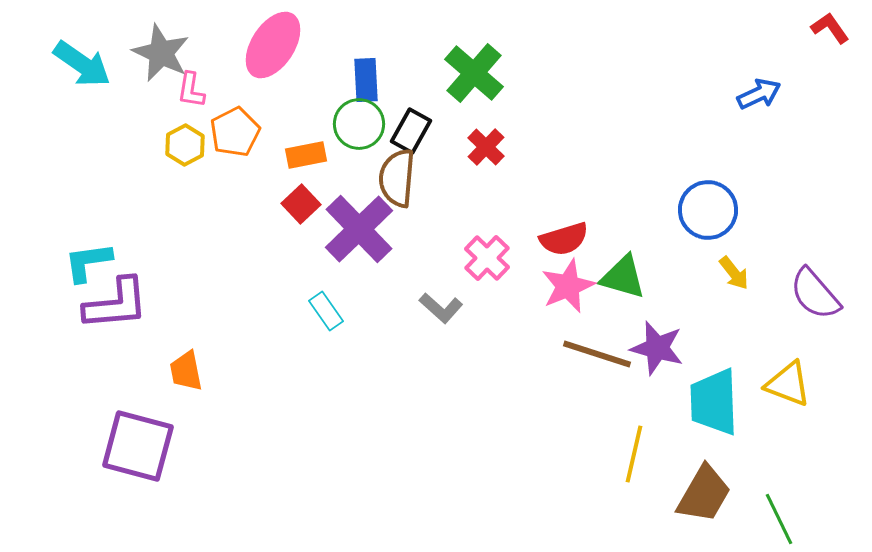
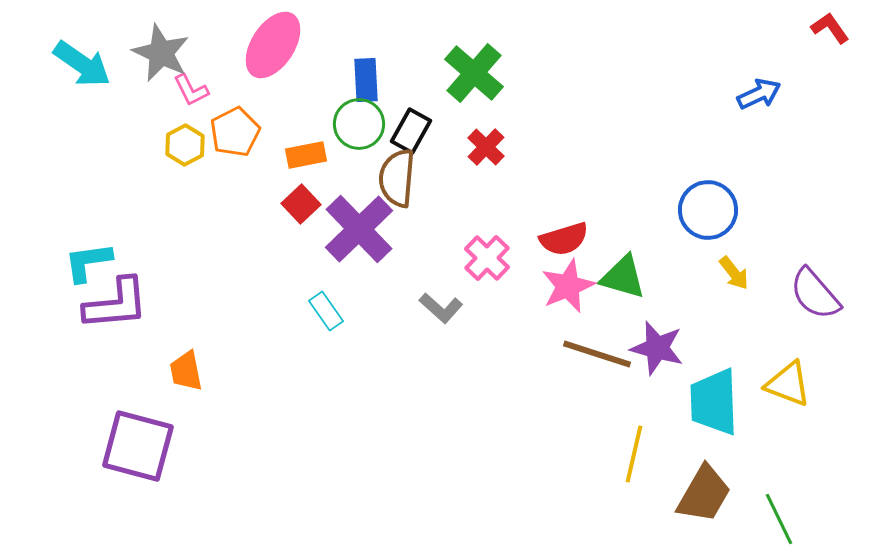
pink L-shape: rotated 36 degrees counterclockwise
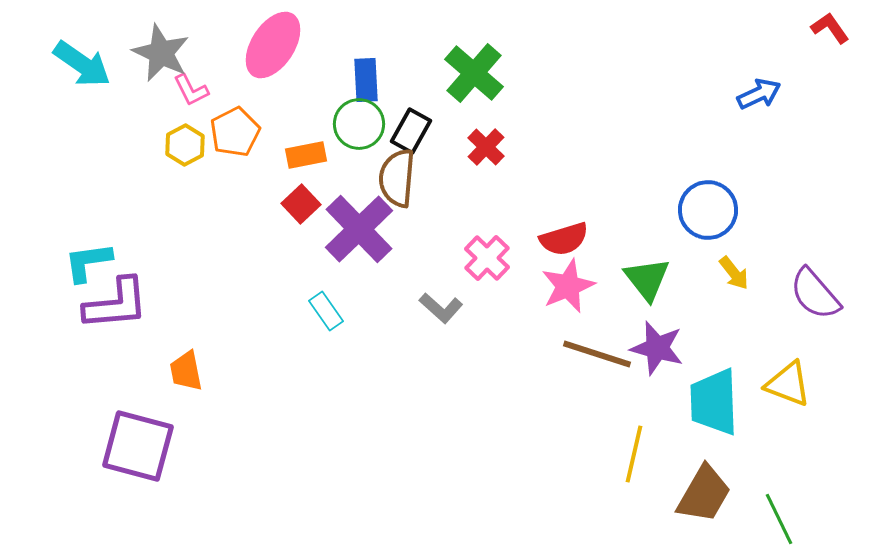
green triangle: moved 24 px right, 2 px down; rotated 36 degrees clockwise
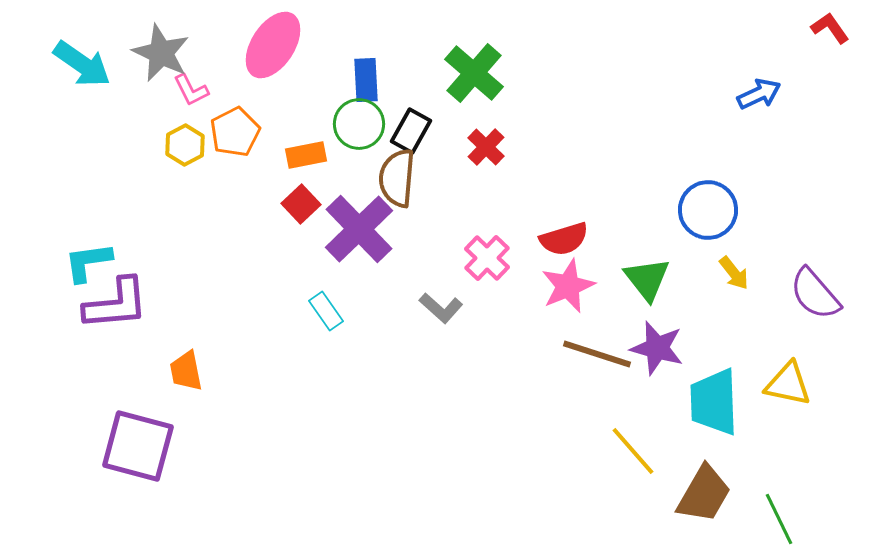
yellow triangle: rotated 9 degrees counterclockwise
yellow line: moved 1 px left, 3 px up; rotated 54 degrees counterclockwise
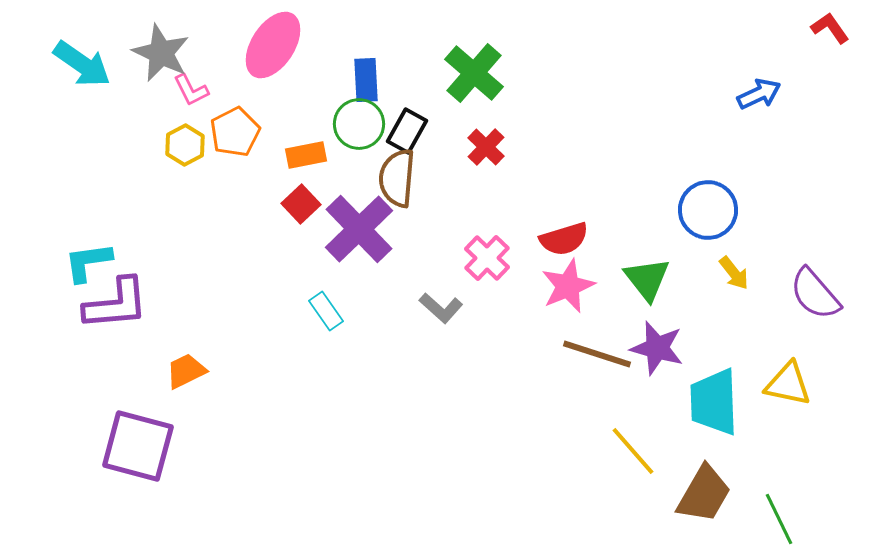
black rectangle: moved 4 px left
orange trapezoid: rotated 75 degrees clockwise
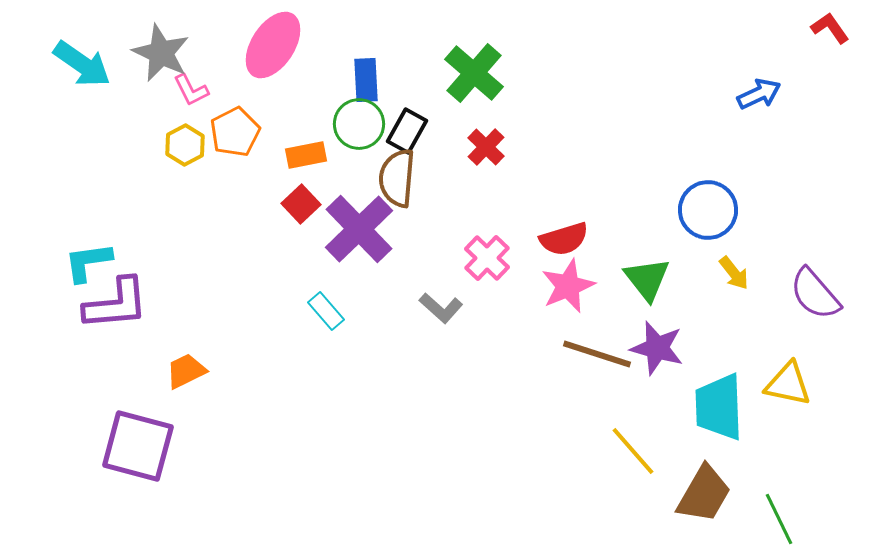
cyan rectangle: rotated 6 degrees counterclockwise
cyan trapezoid: moved 5 px right, 5 px down
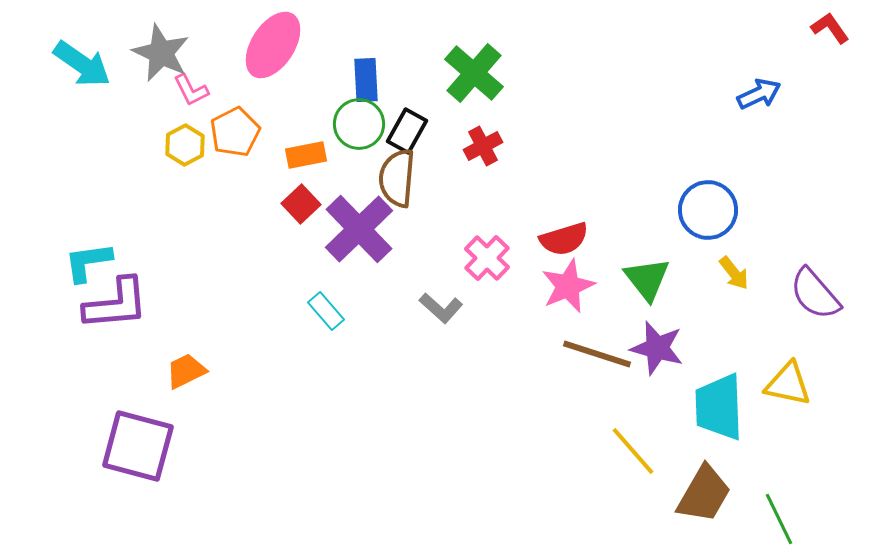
red cross: moved 3 px left, 1 px up; rotated 18 degrees clockwise
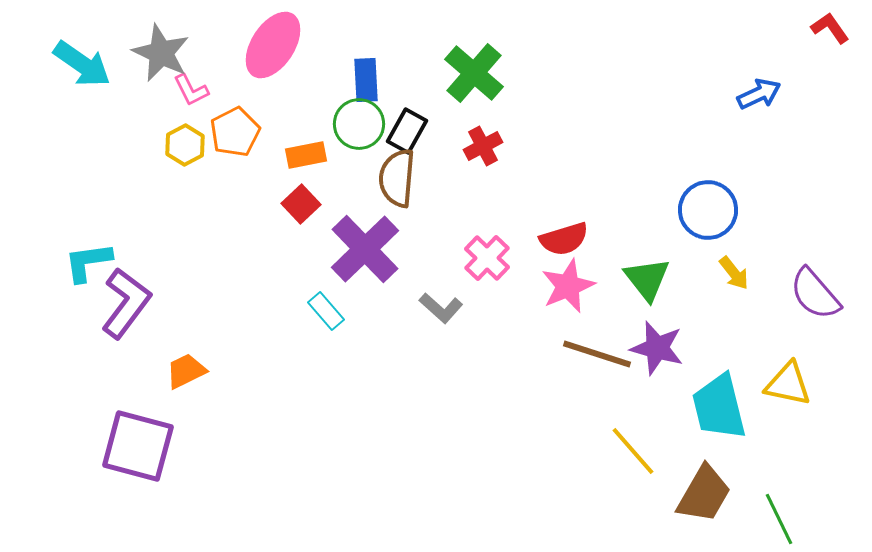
purple cross: moved 6 px right, 20 px down
purple L-shape: moved 10 px right, 1 px up; rotated 48 degrees counterclockwise
cyan trapezoid: rotated 12 degrees counterclockwise
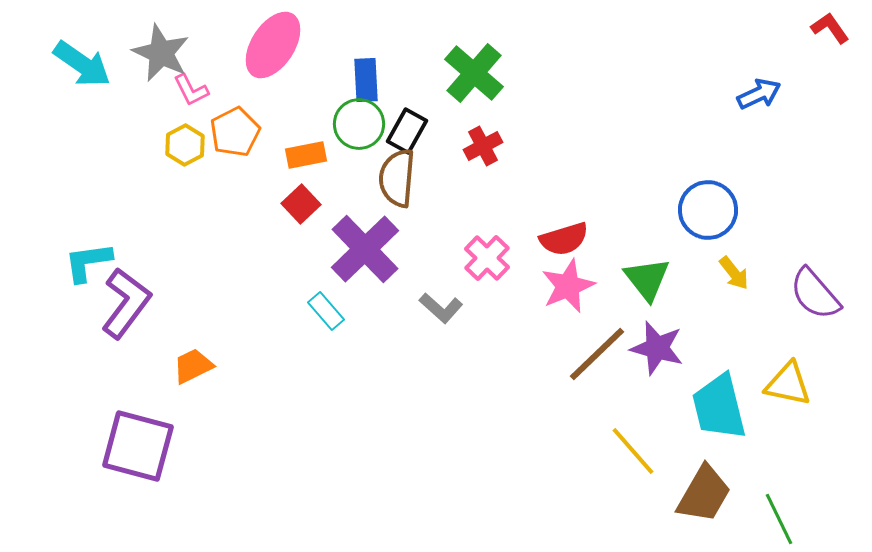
brown line: rotated 62 degrees counterclockwise
orange trapezoid: moved 7 px right, 5 px up
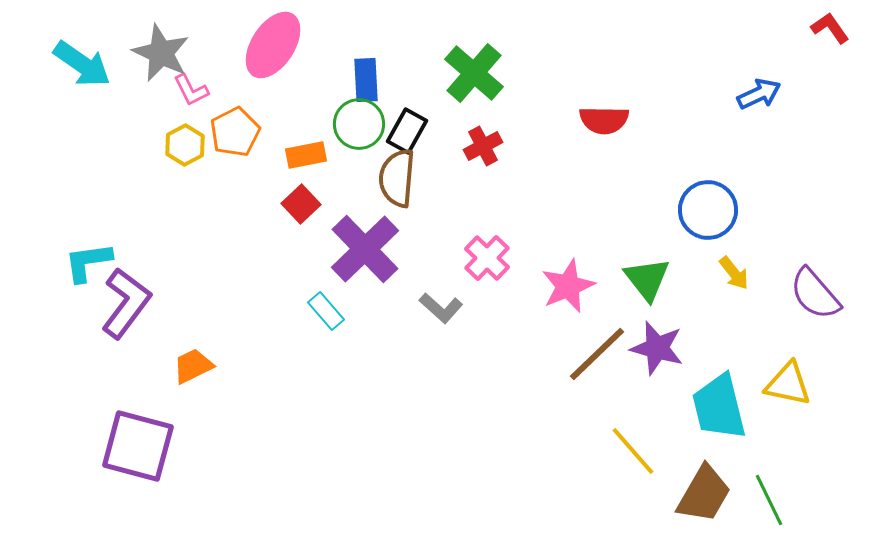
red semicircle: moved 40 px right, 119 px up; rotated 18 degrees clockwise
green line: moved 10 px left, 19 px up
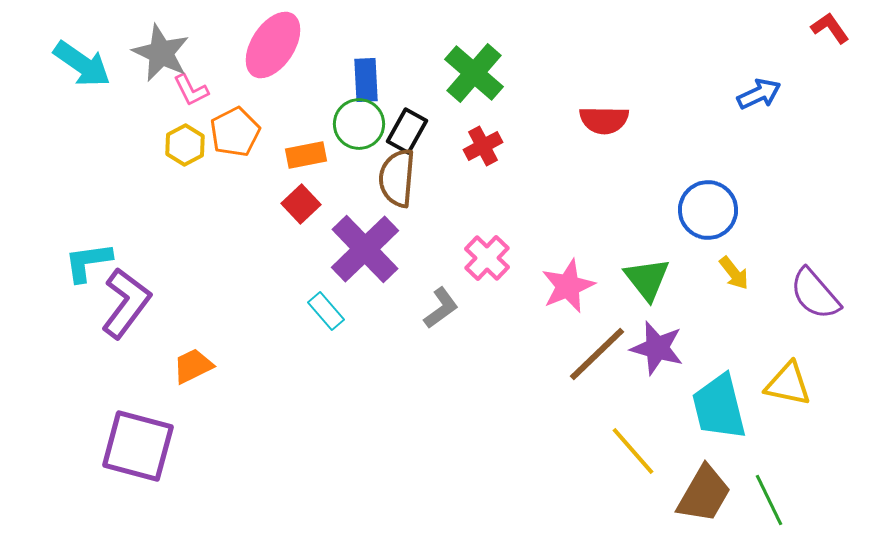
gray L-shape: rotated 78 degrees counterclockwise
